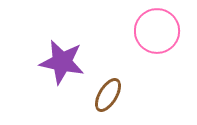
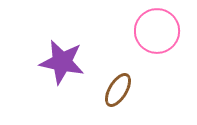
brown ellipse: moved 10 px right, 5 px up
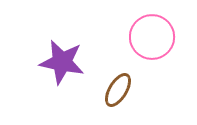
pink circle: moved 5 px left, 6 px down
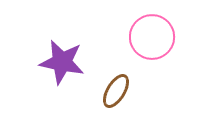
brown ellipse: moved 2 px left, 1 px down
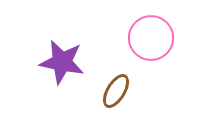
pink circle: moved 1 px left, 1 px down
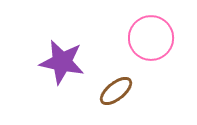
brown ellipse: rotated 20 degrees clockwise
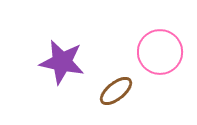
pink circle: moved 9 px right, 14 px down
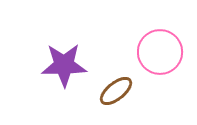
purple star: moved 2 px right, 3 px down; rotated 12 degrees counterclockwise
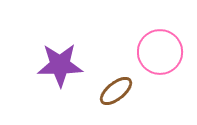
purple star: moved 4 px left
